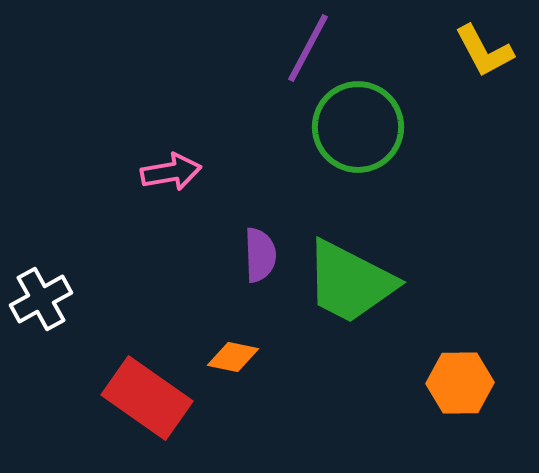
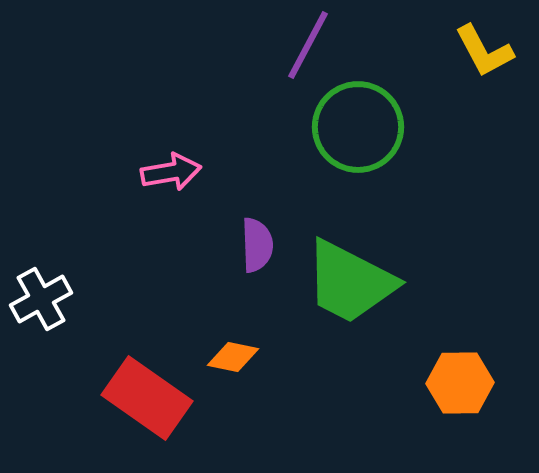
purple line: moved 3 px up
purple semicircle: moved 3 px left, 10 px up
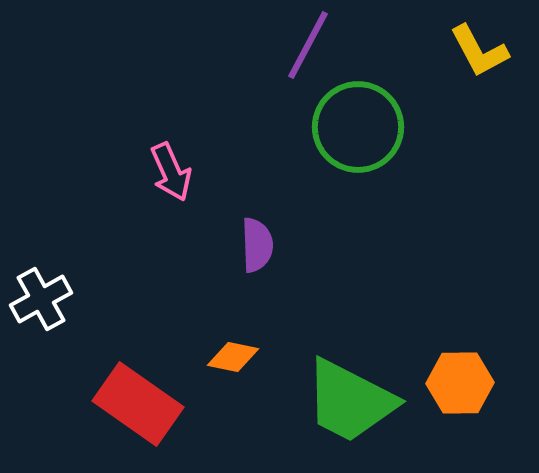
yellow L-shape: moved 5 px left
pink arrow: rotated 76 degrees clockwise
green trapezoid: moved 119 px down
red rectangle: moved 9 px left, 6 px down
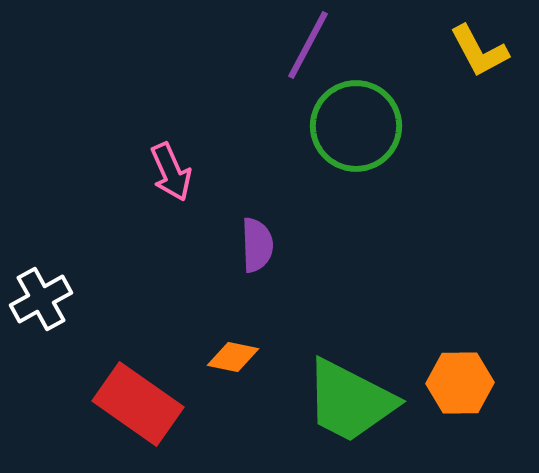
green circle: moved 2 px left, 1 px up
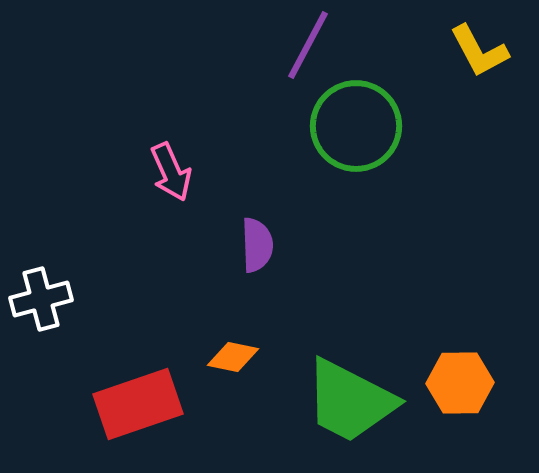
white cross: rotated 14 degrees clockwise
red rectangle: rotated 54 degrees counterclockwise
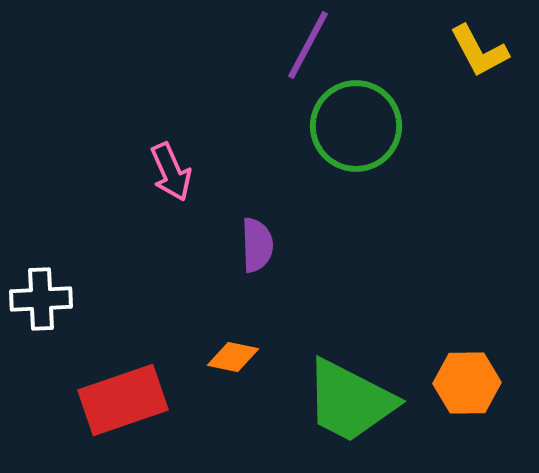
white cross: rotated 12 degrees clockwise
orange hexagon: moved 7 px right
red rectangle: moved 15 px left, 4 px up
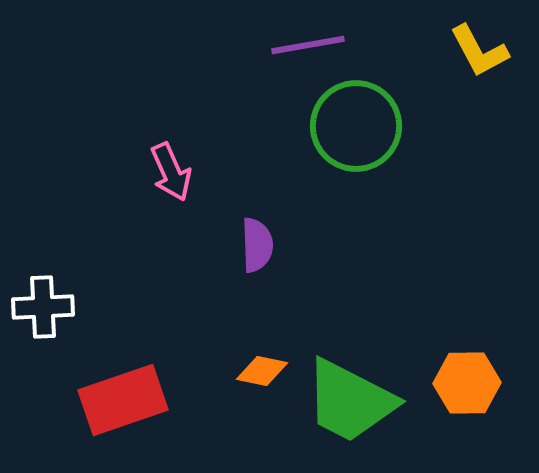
purple line: rotated 52 degrees clockwise
white cross: moved 2 px right, 8 px down
orange diamond: moved 29 px right, 14 px down
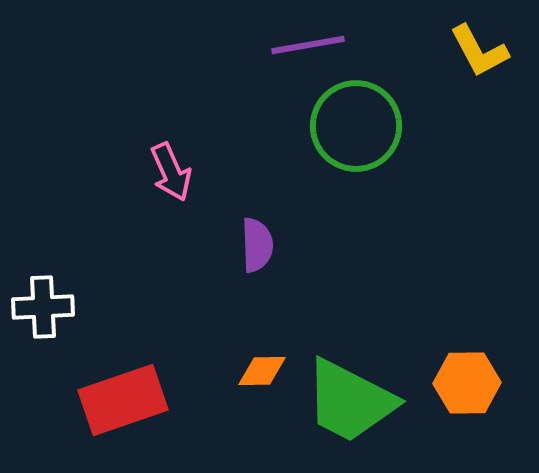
orange diamond: rotated 12 degrees counterclockwise
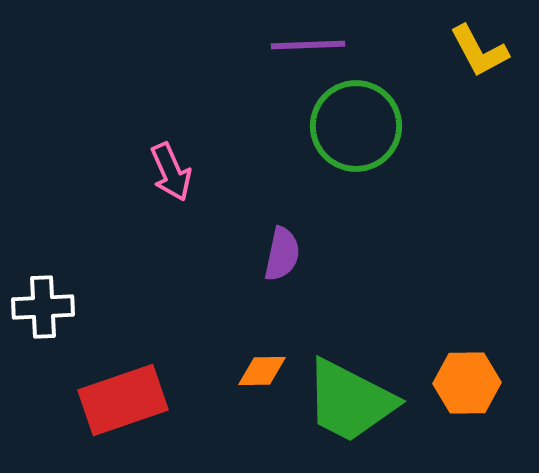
purple line: rotated 8 degrees clockwise
purple semicircle: moved 25 px right, 9 px down; rotated 14 degrees clockwise
